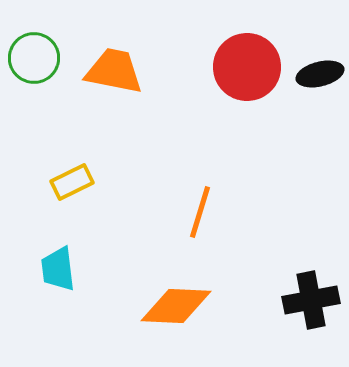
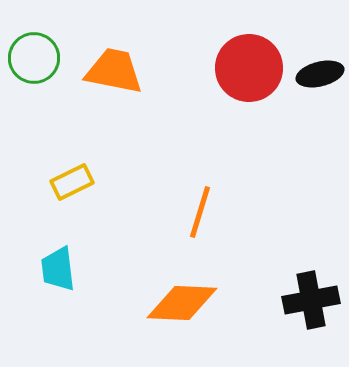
red circle: moved 2 px right, 1 px down
orange diamond: moved 6 px right, 3 px up
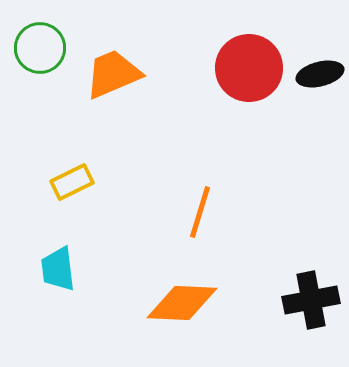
green circle: moved 6 px right, 10 px up
orange trapezoid: moved 1 px left, 3 px down; rotated 34 degrees counterclockwise
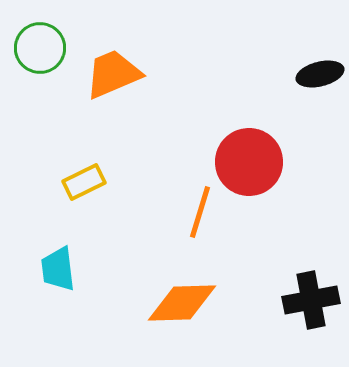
red circle: moved 94 px down
yellow rectangle: moved 12 px right
orange diamond: rotated 4 degrees counterclockwise
